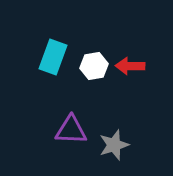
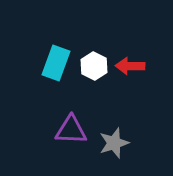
cyan rectangle: moved 3 px right, 6 px down
white hexagon: rotated 24 degrees counterclockwise
gray star: moved 2 px up
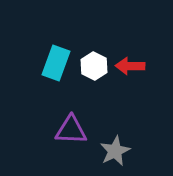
gray star: moved 1 px right, 8 px down; rotated 8 degrees counterclockwise
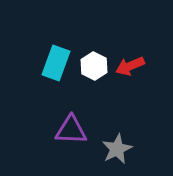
red arrow: rotated 24 degrees counterclockwise
gray star: moved 2 px right, 2 px up
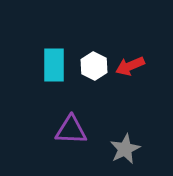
cyan rectangle: moved 2 px left, 2 px down; rotated 20 degrees counterclockwise
gray star: moved 8 px right
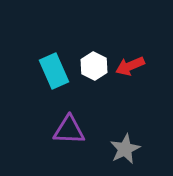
cyan rectangle: moved 6 px down; rotated 24 degrees counterclockwise
purple triangle: moved 2 px left
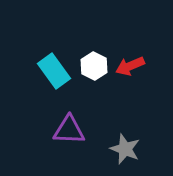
cyan rectangle: rotated 12 degrees counterclockwise
gray star: rotated 24 degrees counterclockwise
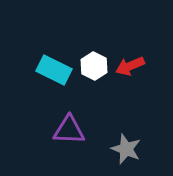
cyan rectangle: moved 1 px up; rotated 28 degrees counterclockwise
gray star: moved 1 px right
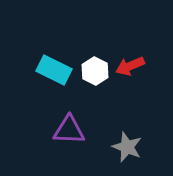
white hexagon: moved 1 px right, 5 px down
gray star: moved 1 px right, 2 px up
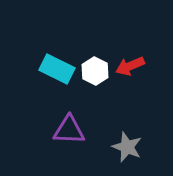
cyan rectangle: moved 3 px right, 1 px up
